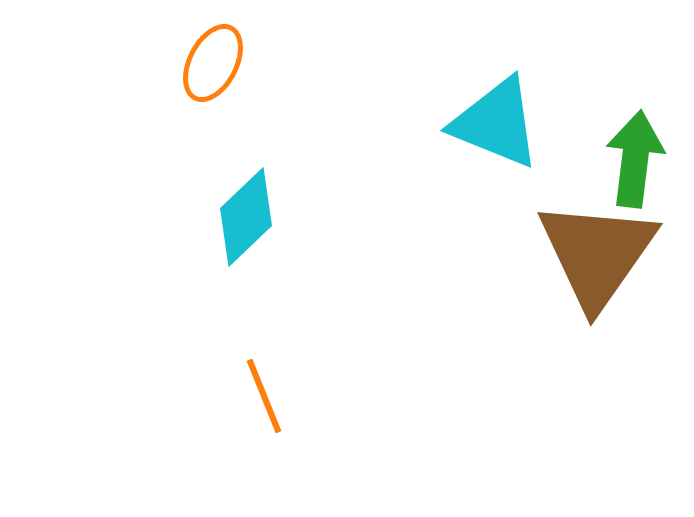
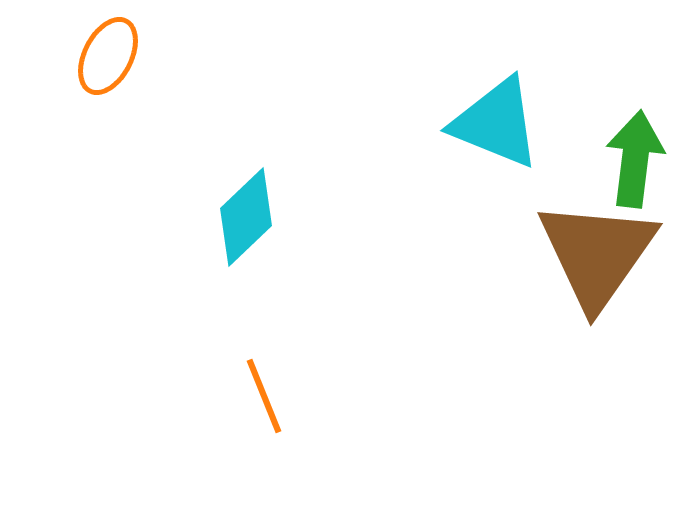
orange ellipse: moved 105 px left, 7 px up
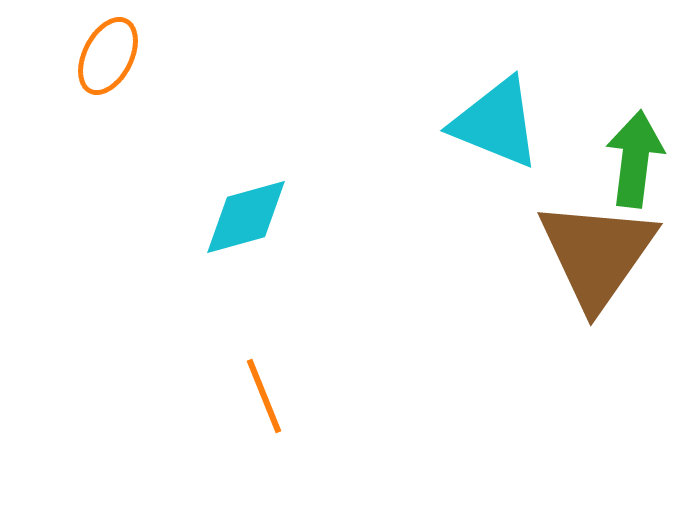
cyan diamond: rotated 28 degrees clockwise
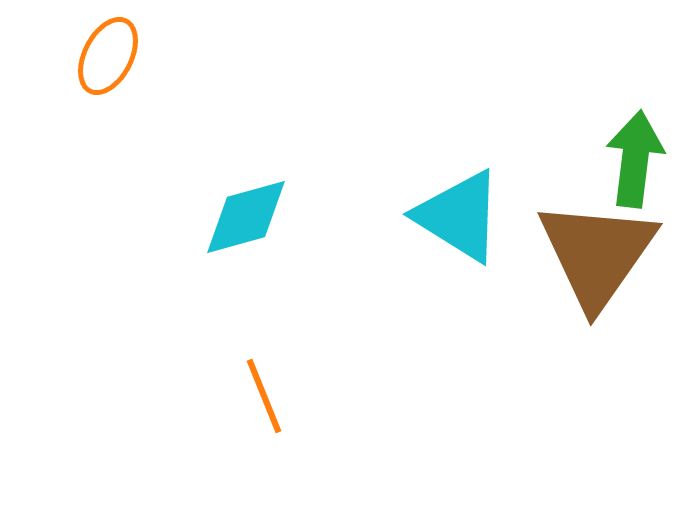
cyan triangle: moved 37 px left, 93 px down; rotated 10 degrees clockwise
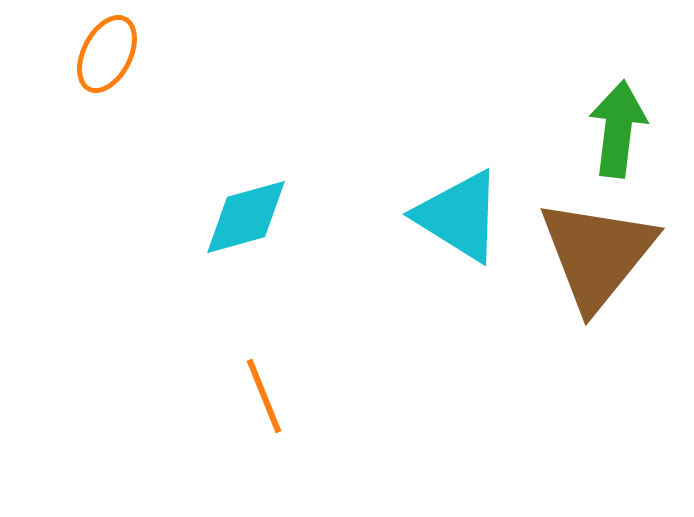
orange ellipse: moved 1 px left, 2 px up
green arrow: moved 17 px left, 30 px up
brown triangle: rotated 4 degrees clockwise
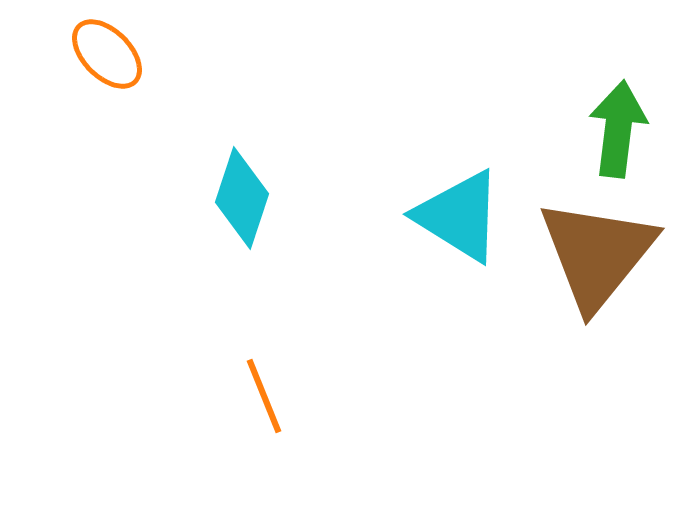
orange ellipse: rotated 72 degrees counterclockwise
cyan diamond: moved 4 px left, 19 px up; rotated 56 degrees counterclockwise
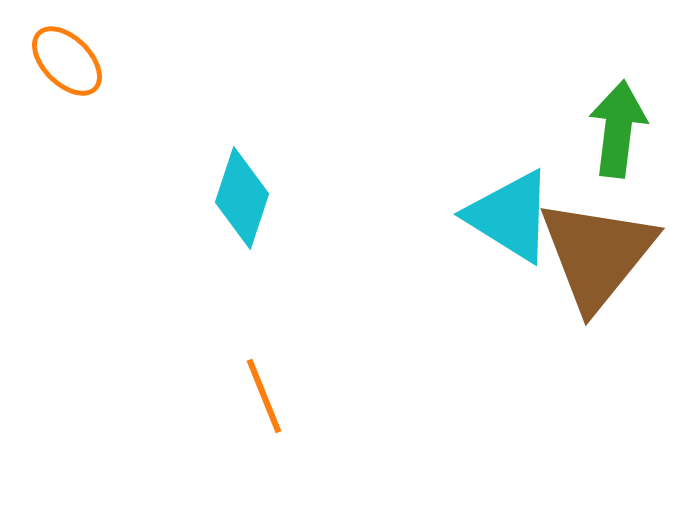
orange ellipse: moved 40 px left, 7 px down
cyan triangle: moved 51 px right
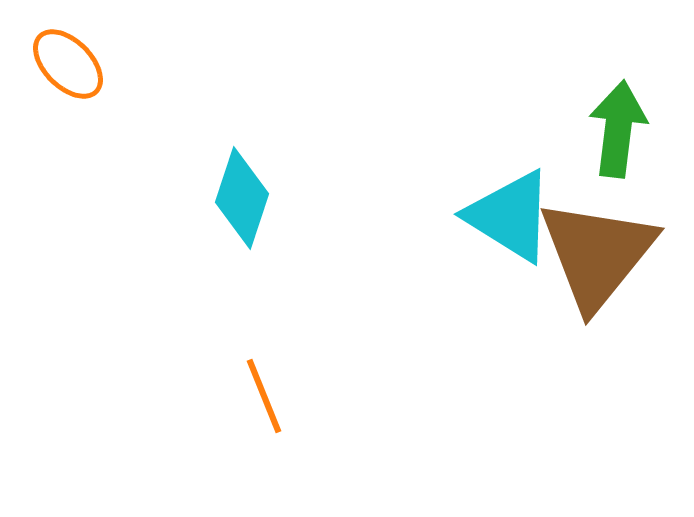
orange ellipse: moved 1 px right, 3 px down
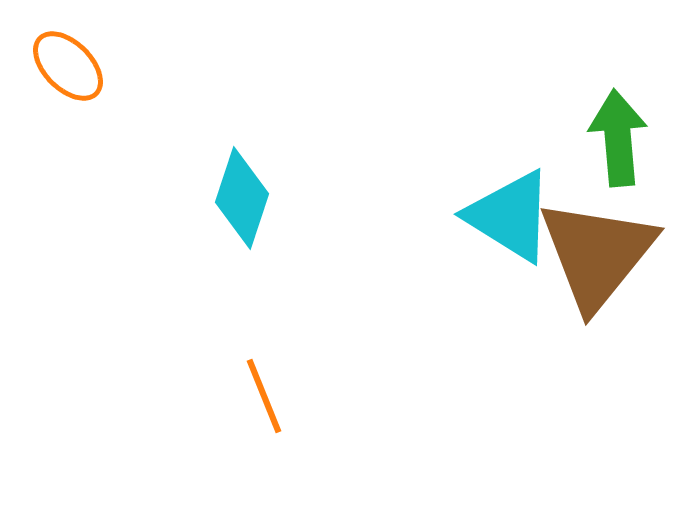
orange ellipse: moved 2 px down
green arrow: moved 9 px down; rotated 12 degrees counterclockwise
